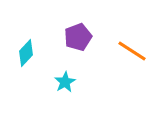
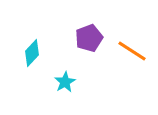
purple pentagon: moved 11 px right, 1 px down
cyan diamond: moved 6 px right
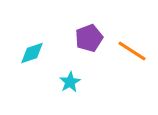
cyan diamond: rotated 28 degrees clockwise
cyan star: moved 5 px right
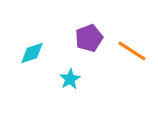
cyan star: moved 3 px up
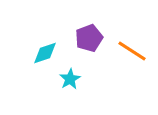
cyan diamond: moved 13 px right
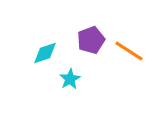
purple pentagon: moved 2 px right, 2 px down
orange line: moved 3 px left
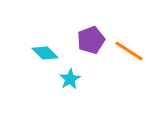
cyan diamond: rotated 64 degrees clockwise
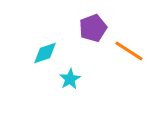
purple pentagon: moved 2 px right, 12 px up
cyan diamond: rotated 64 degrees counterclockwise
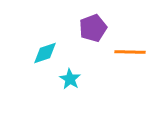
orange line: moved 1 px right, 1 px down; rotated 32 degrees counterclockwise
cyan star: rotated 10 degrees counterclockwise
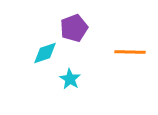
purple pentagon: moved 19 px left
